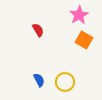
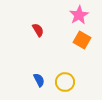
orange square: moved 2 px left
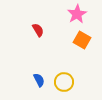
pink star: moved 2 px left, 1 px up
yellow circle: moved 1 px left
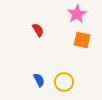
orange square: rotated 18 degrees counterclockwise
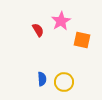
pink star: moved 16 px left, 7 px down
blue semicircle: moved 3 px right, 1 px up; rotated 24 degrees clockwise
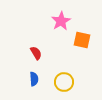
red semicircle: moved 2 px left, 23 px down
blue semicircle: moved 8 px left
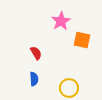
yellow circle: moved 5 px right, 6 px down
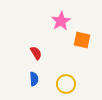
yellow circle: moved 3 px left, 4 px up
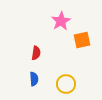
orange square: rotated 24 degrees counterclockwise
red semicircle: rotated 40 degrees clockwise
